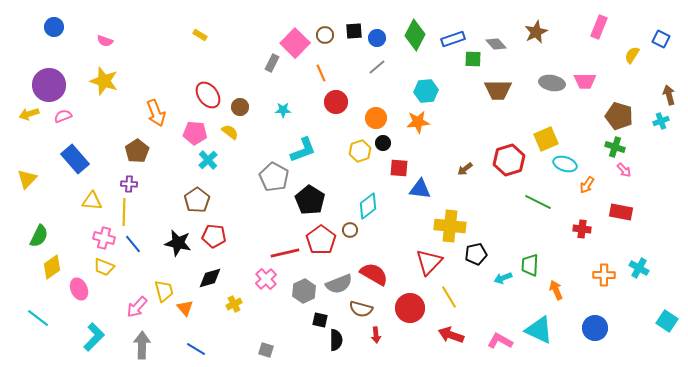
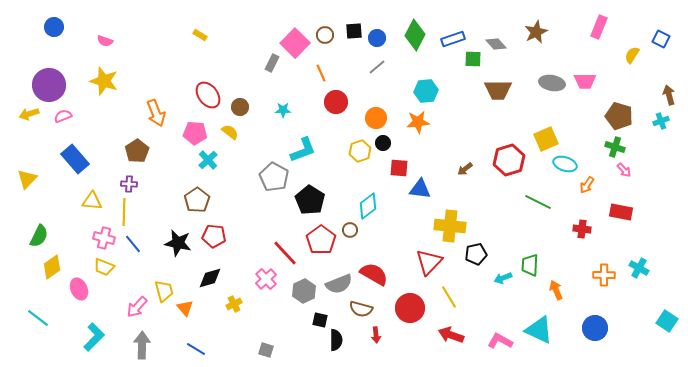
red line at (285, 253): rotated 60 degrees clockwise
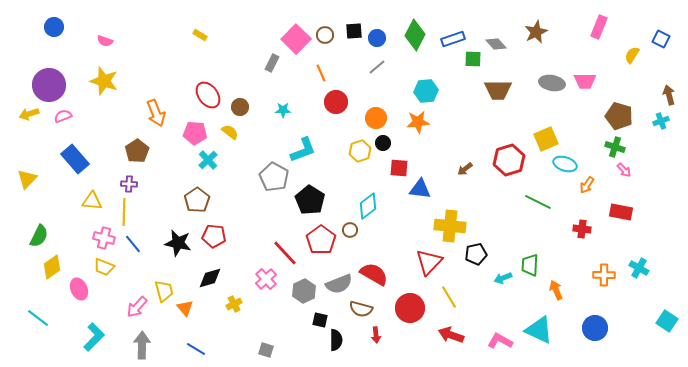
pink square at (295, 43): moved 1 px right, 4 px up
